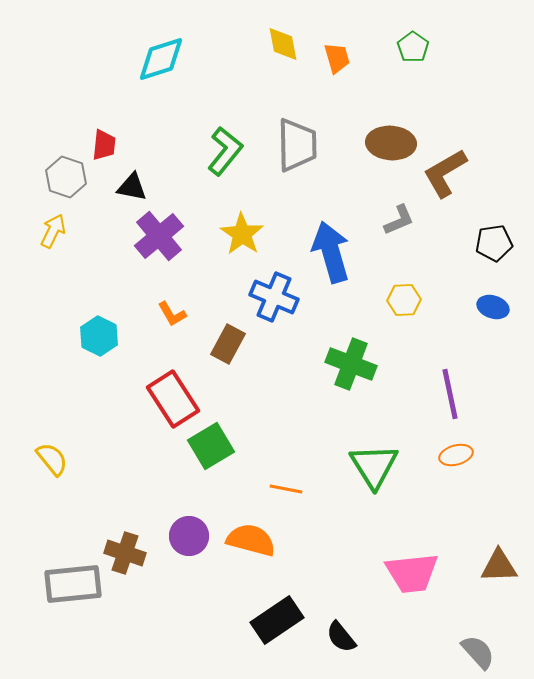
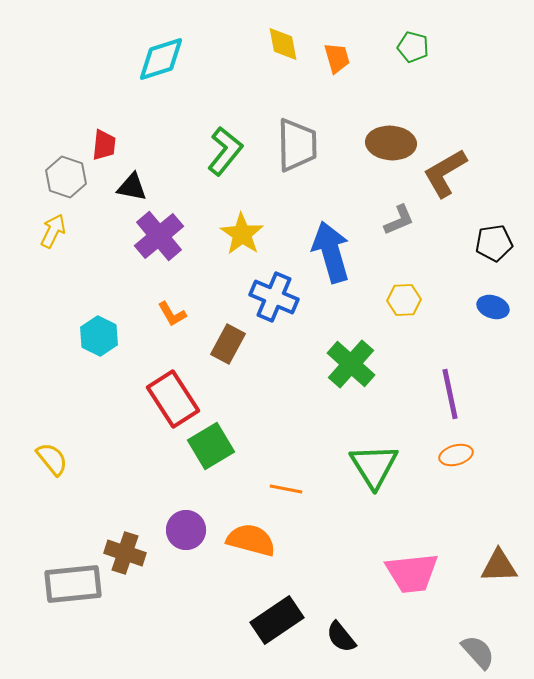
green pentagon: rotated 20 degrees counterclockwise
green cross: rotated 21 degrees clockwise
purple circle: moved 3 px left, 6 px up
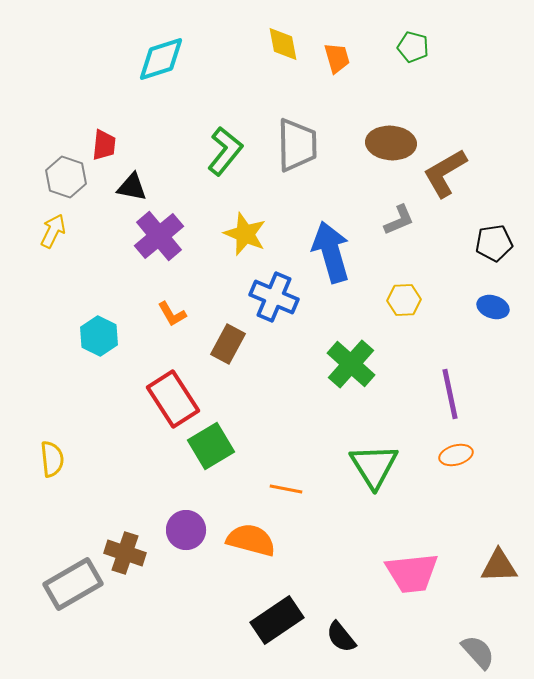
yellow star: moved 3 px right; rotated 12 degrees counterclockwise
yellow semicircle: rotated 33 degrees clockwise
gray rectangle: rotated 24 degrees counterclockwise
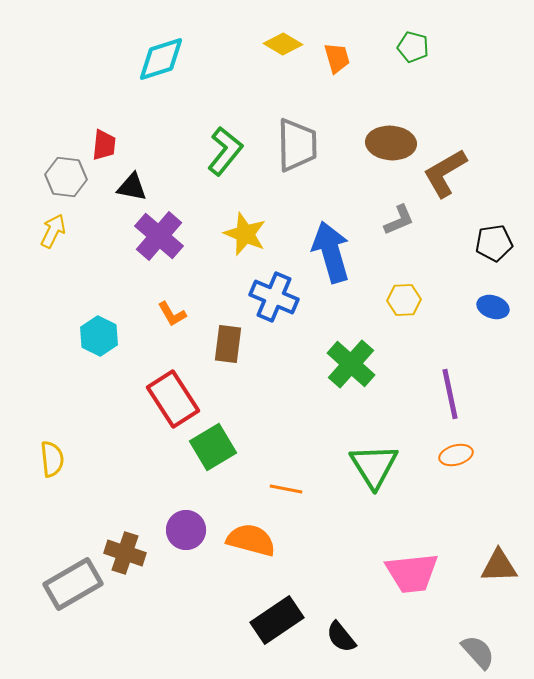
yellow diamond: rotated 48 degrees counterclockwise
gray hexagon: rotated 12 degrees counterclockwise
purple cross: rotated 9 degrees counterclockwise
brown rectangle: rotated 21 degrees counterclockwise
green square: moved 2 px right, 1 px down
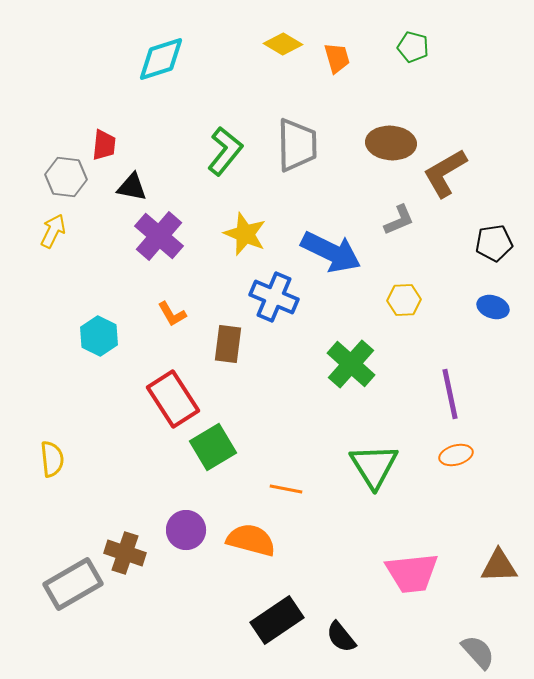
blue arrow: rotated 132 degrees clockwise
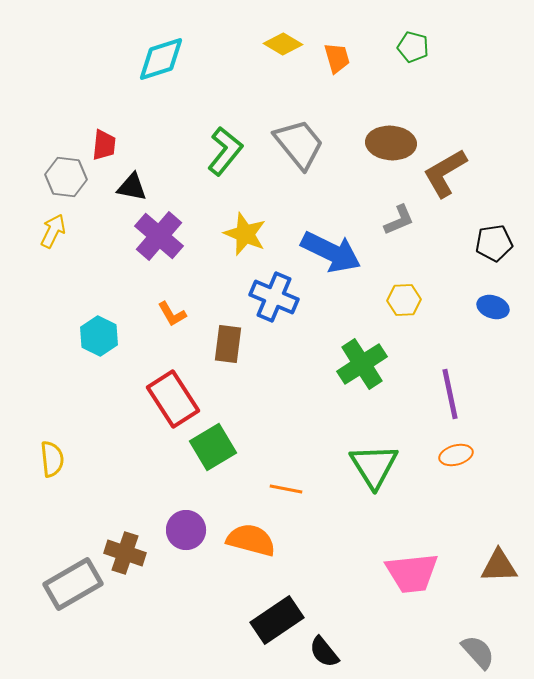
gray trapezoid: moved 2 px right, 1 px up; rotated 38 degrees counterclockwise
green cross: moved 11 px right; rotated 15 degrees clockwise
black semicircle: moved 17 px left, 15 px down
